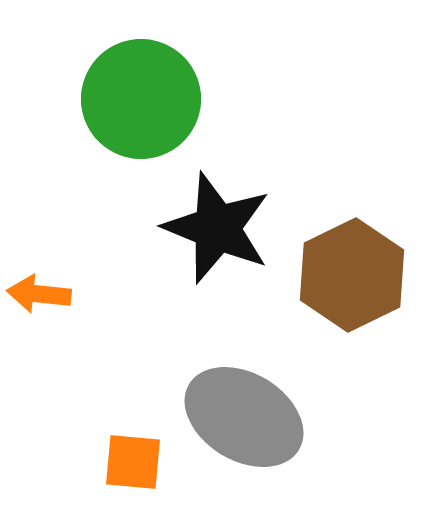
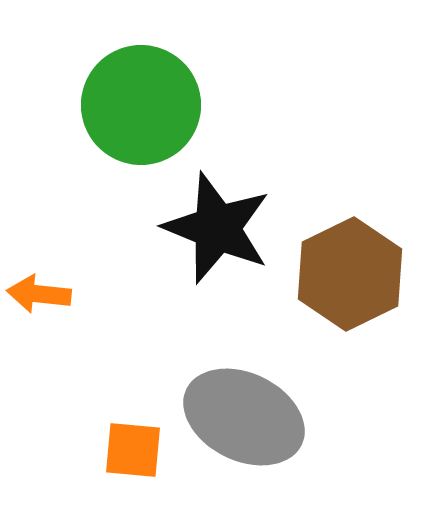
green circle: moved 6 px down
brown hexagon: moved 2 px left, 1 px up
gray ellipse: rotated 5 degrees counterclockwise
orange square: moved 12 px up
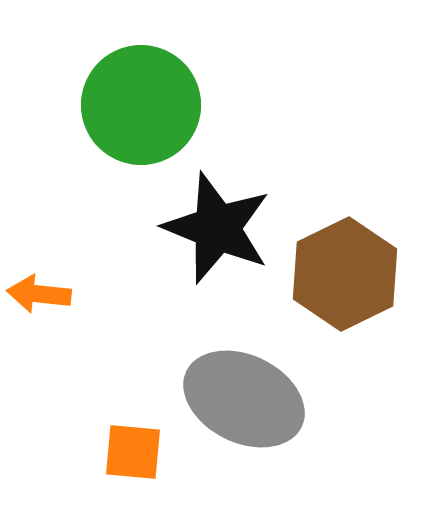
brown hexagon: moved 5 px left
gray ellipse: moved 18 px up
orange square: moved 2 px down
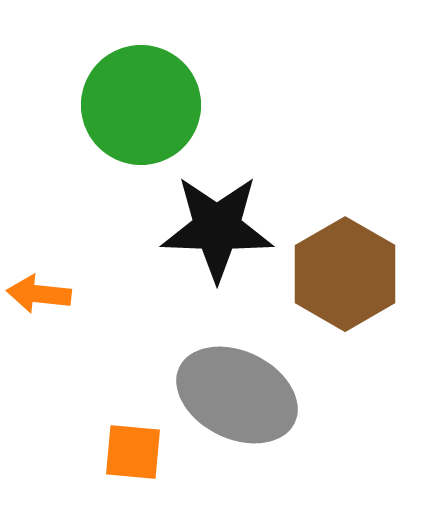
black star: rotated 20 degrees counterclockwise
brown hexagon: rotated 4 degrees counterclockwise
gray ellipse: moved 7 px left, 4 px up
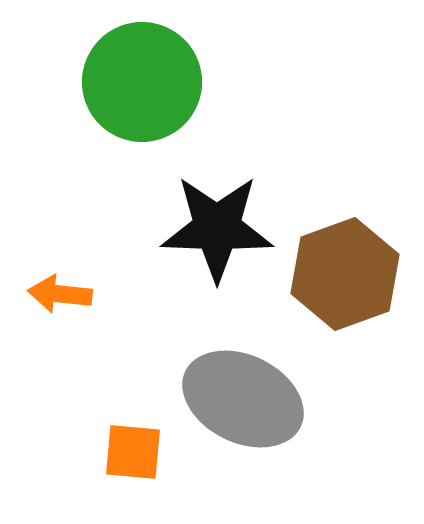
green circle: moved 1 px right, 23 px up
brown hexagon: rotated 10 degrees clockwise
orange arrow: moved 21 px right
gray ellipse: moved 6 px right, 4 px down
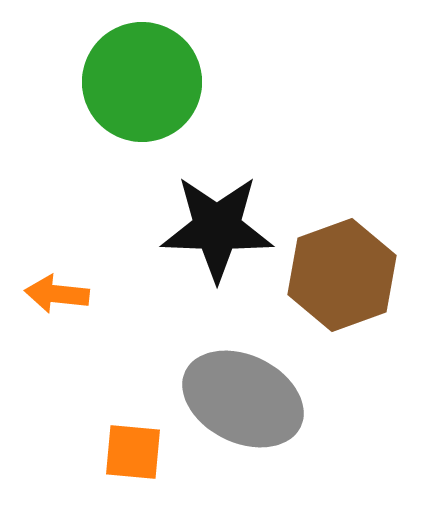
brown hexagon: moved 3 px left, 1 px down
orange arrow: moved 3 px left
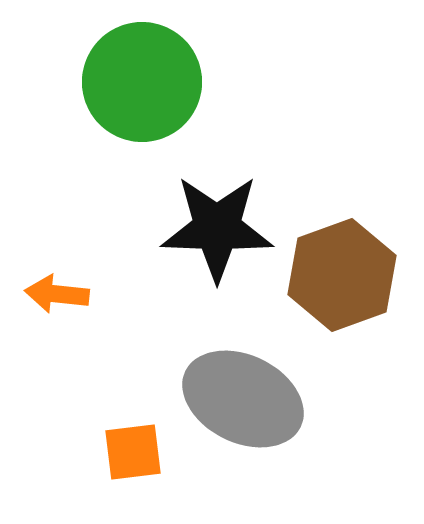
orange square: rotated 12 degrees counterclockwise
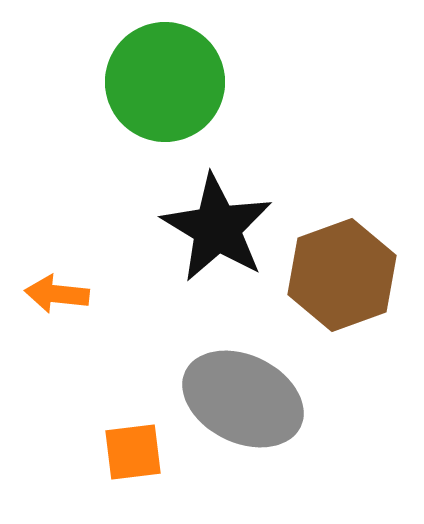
green circle: moved 23 px right
black star: rotated 29 degrees clockwise
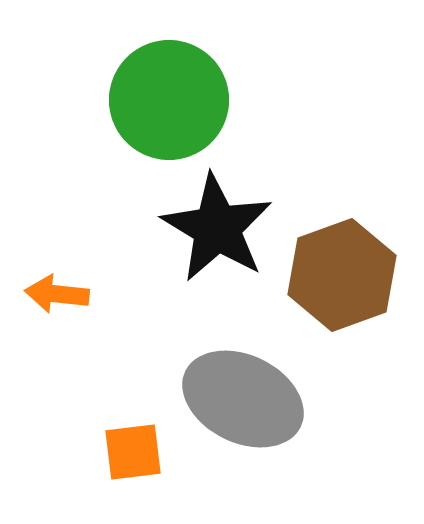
green circle: moved 4 px right, 18 px down
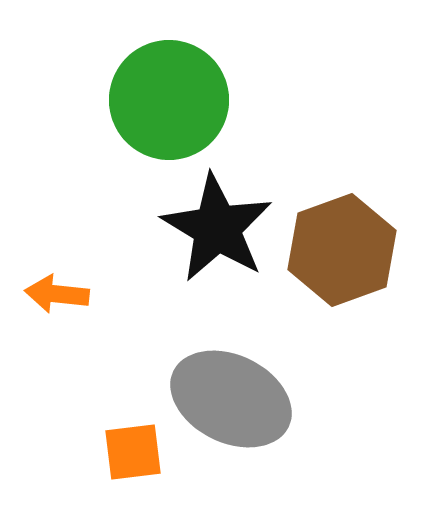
brown hexagon: moved 25 px up
gray ellipse: moved 12 px left
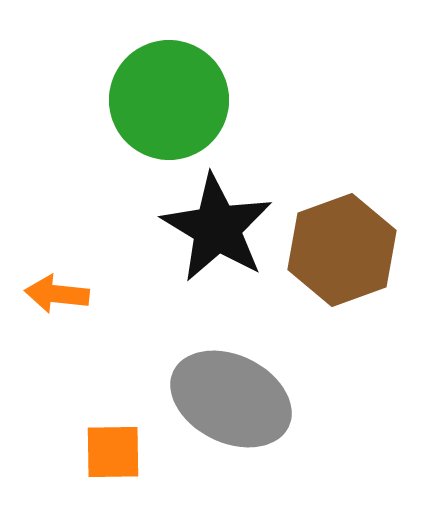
orange square: moved 20 px left; rotated 6 degrees clockwise
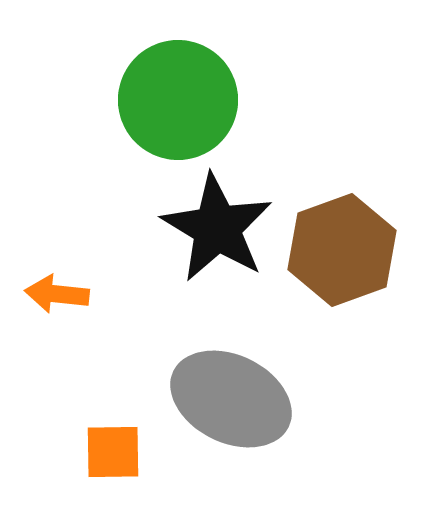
green circle: moved 9 px right
